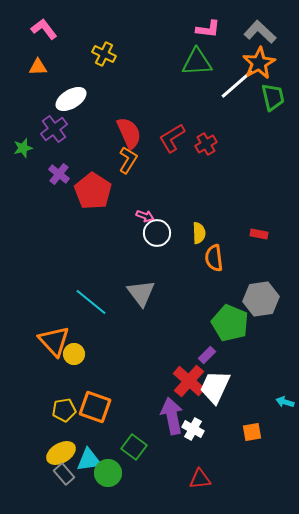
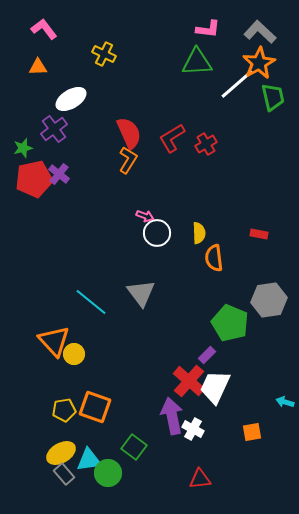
red pentagon at (93, 191): moved 59 px left, 12 px up; rotated 27 degrees clockwise
gray hexagon at (261, 299): moved 8 px right, 1 px down
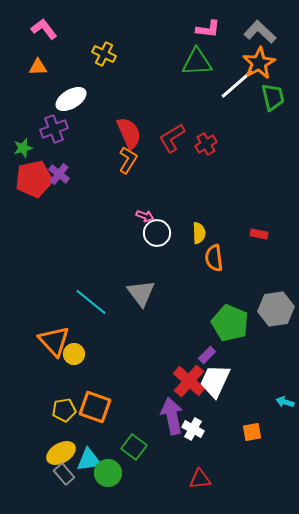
purple cross at (54, 129): rotated 16 degrees clockwise
gray hexagon at (269, 300): moved 7 px right, 9 px down
white trapezoid at (215, 387): moved 6 px up
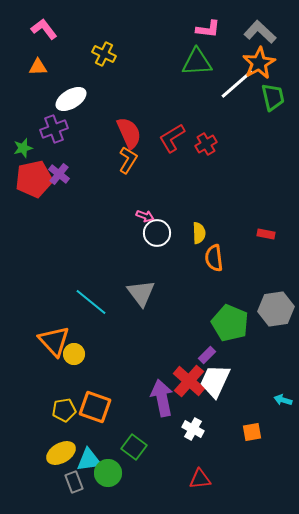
red rectangle at (259, 234): moved 7 px right
cyan arrow at (285, 402): moved 2 px left, 2 px up
purple arrow at (172, 416): moved 10 px left, 18 px up
gray rectangle at (64, 474): moved 10 px right, 8 px down; rotated 20 degrees clockwise
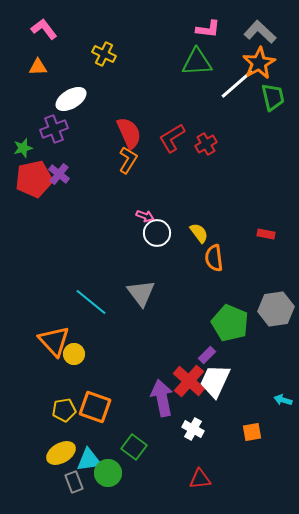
yellow semicircle at (199, 233): rotated 35 degrees counterclockwise
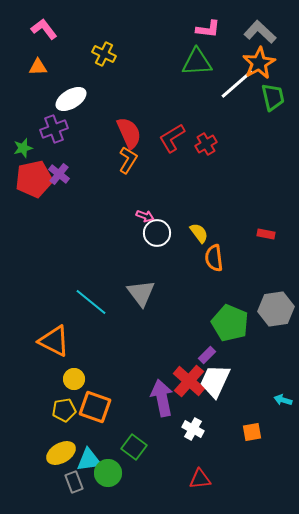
orange triangle at (54, 341): rotated 20 degrees counterclockwise
yellow circle at (74, 354): moved 25 px down
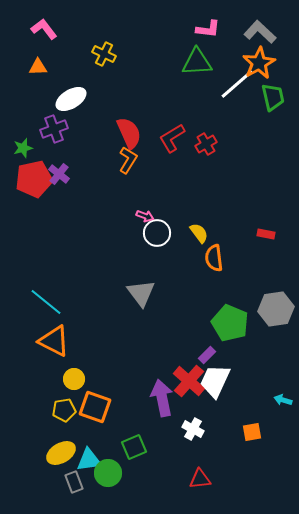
cyan line at (91, 302): moved 45 px left
green square at (134, 447): rotated 30 degrees clockwise
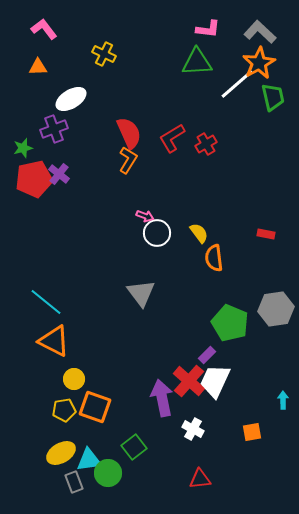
cyan arrow at (283, 400): rotated 72 degrees clockwise
green square at (134, 447): rotated 15 degrees counterclockwise
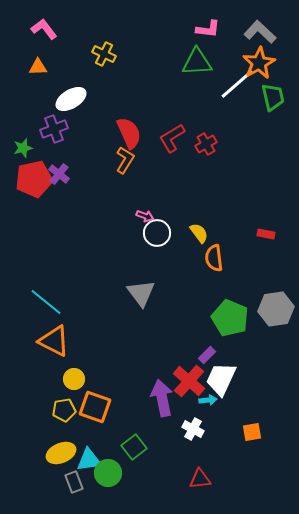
orange L-shape at (128, 160): moved 3 px left
green pentagon at (230, 323): moved 5 px up
white trapezoid at (215, 381): moved 6 px right, 2 px up
cyan arrow at (283, 400): moved 75 px left; rotated 84 degrees clockwise
yellow ellipse at (61, 453): rotated 8 degrees clockwise
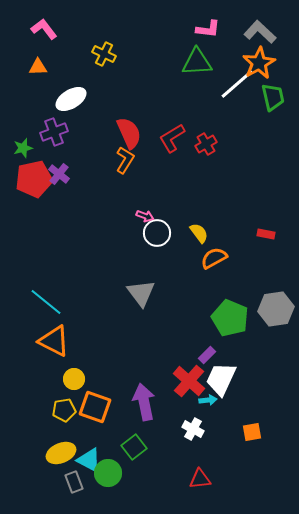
purple cross at (54, 129): moved 3 px down
orange semicircle at (214, 258): rotated 68 degrees clockwise
purple arrow at (162, 398): moved 18 px left, 4 px down
cyan triangle at (89, 460): rotated 36 degrees clockwise
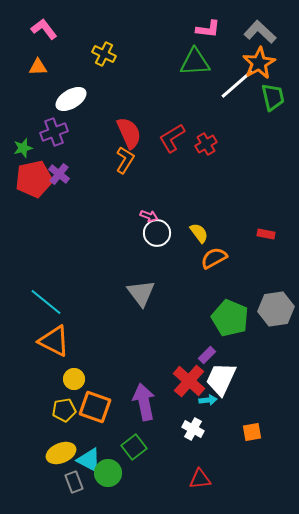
green triangle at (197, 62): moved 2 px left
pink arrow at (145, 216): moved 4 px right
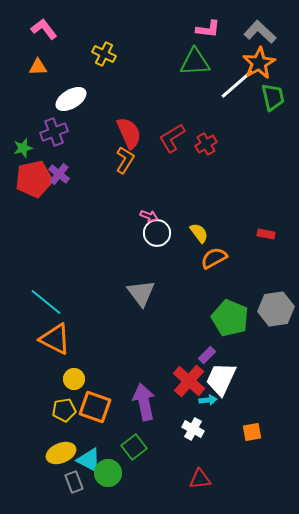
orange triangle at (54, 341): moved 1 px right, 2 px up
